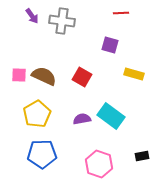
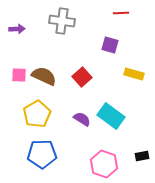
purple arrow: moved 15 px left, 13 px down; rotated 56 degrees counterclockwise
red square: rotated 18 degrees clockwise
purple semicircle: rotated 42 degrees clockwise
pink hexagon: moved 5 px right
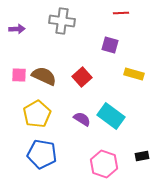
blue pentagon: rotated 12 degrees clockwise
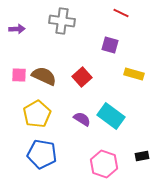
red line: rotated 28 degrees clockwise
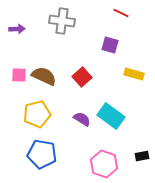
yellow pentagon: rotated 16 degrees clockwise
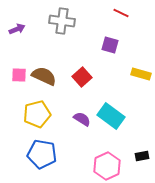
purple arrow: rotated 21 degrees counterclockwise
yellow rectangle: moved 7 px right
pink hexagon: moved 3 px right, 2 px down; rotated 16 degrees clockwise
